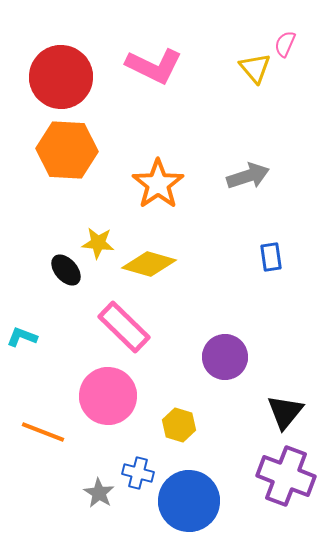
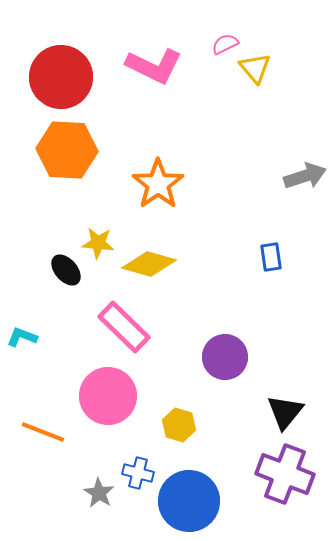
pink semicircle: moved 60 px left; rotated 40 degrees clockwise
gray arrow: moved 57 px right
purple cross: moved 1 px left, 2 px up
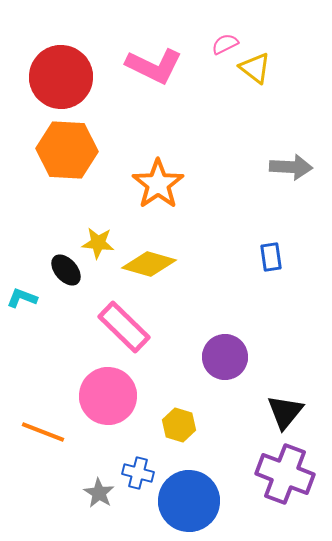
yellow triangle: rotated 12 degrees counterclockwise
gray arrow: moved 14 px left, 9 px up; rotated 21 degrees clockwise
cyan L-shape: moved 39 px up
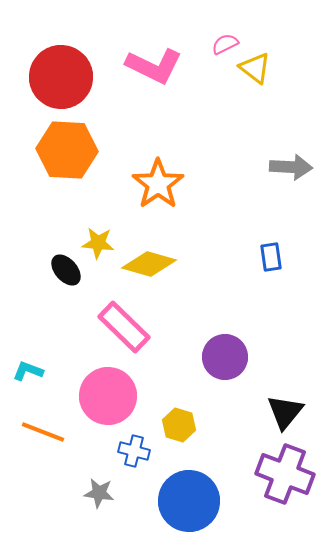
cyan L-shape: moved 6 px right, 73 px down
blue cross: moved 4 px left, 22 px up
gray star: rotated 24 degrees counterclockwise
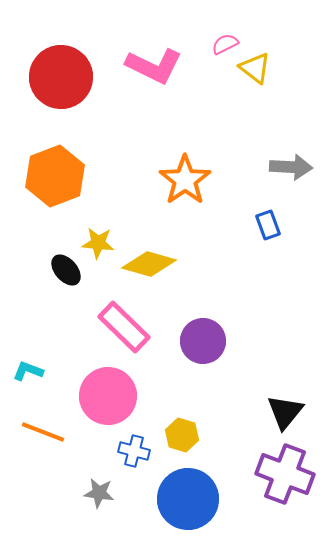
orange hexagon: moved 12 px left, 26 px down; rotated 24 degrees counterclockwise
orange star: moved 27 px right, 4 px up
blue rectangle: moved 3 px left, 32 px up; rotated 12 degrees counterclockwise
purple circle: moved 22 px left, 16 px up
yellow hexagon: moved 3 px right, 10 px down
blue circle: moved 1 px left, 2 px up
